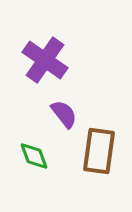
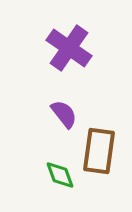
purple cross: moved 24 px right, 12 px up
green diamond: moved 26 px right, 19 px down
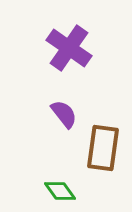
brown rectangle: moved 4 px right, 3 px up
green diamond: moved 16 px down; rotated 16 degrees counterclockwise
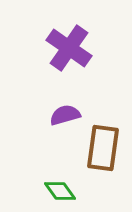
purple semicircle: moved 1 px right, 1 px down; rotated 68 degrees counterclockwise
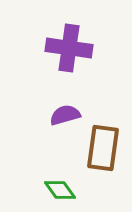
purple cross: rotated 27 degrees counterclockwise
green diamond: moved 1 px up
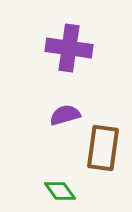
green diamond: moved 1 px down
